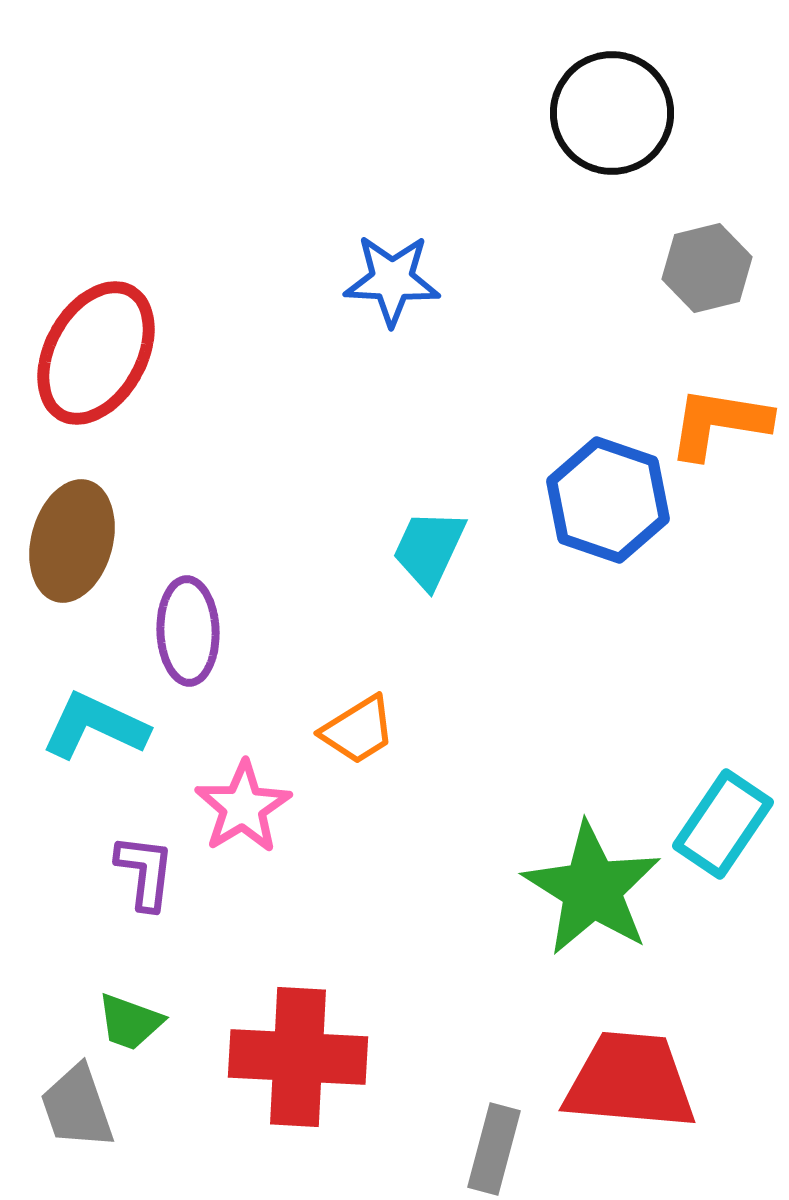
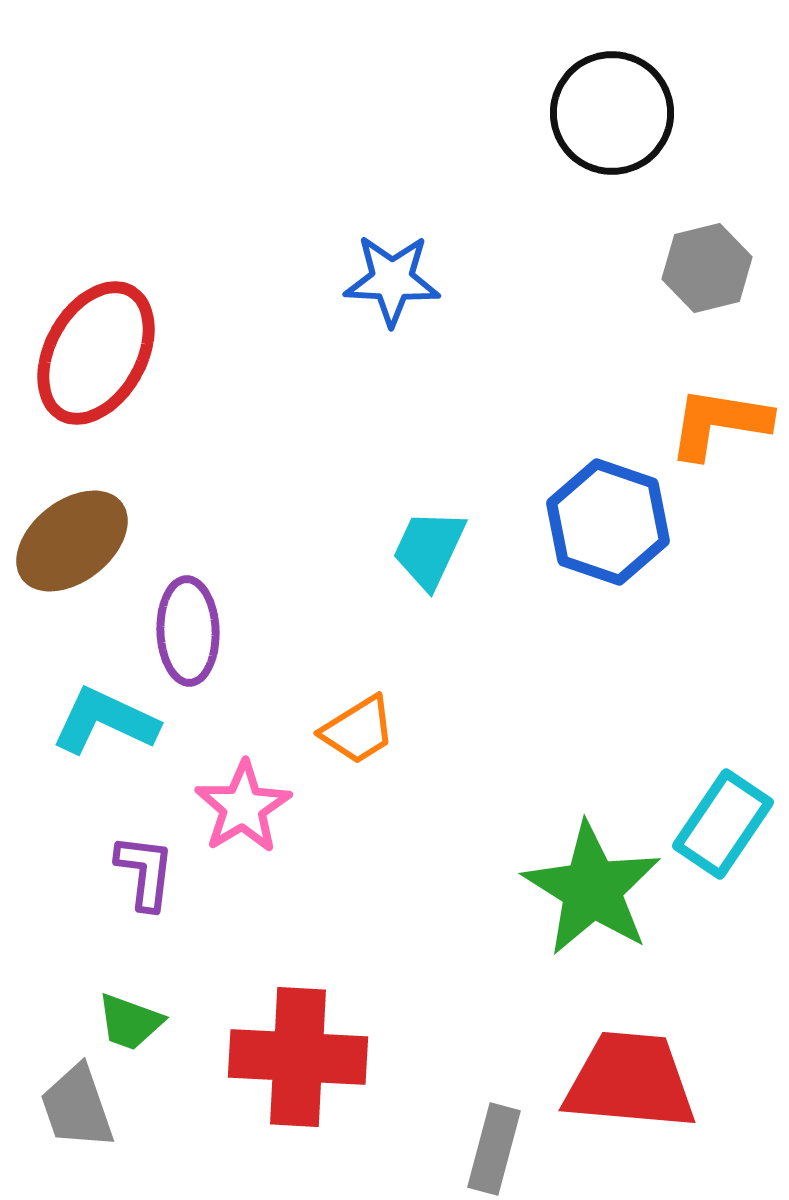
blue hexagon: moved 22 px down
brown ellipse: rotated 37 degrees clockwise
cyan L-shape: moved 10 px right, 5 px up
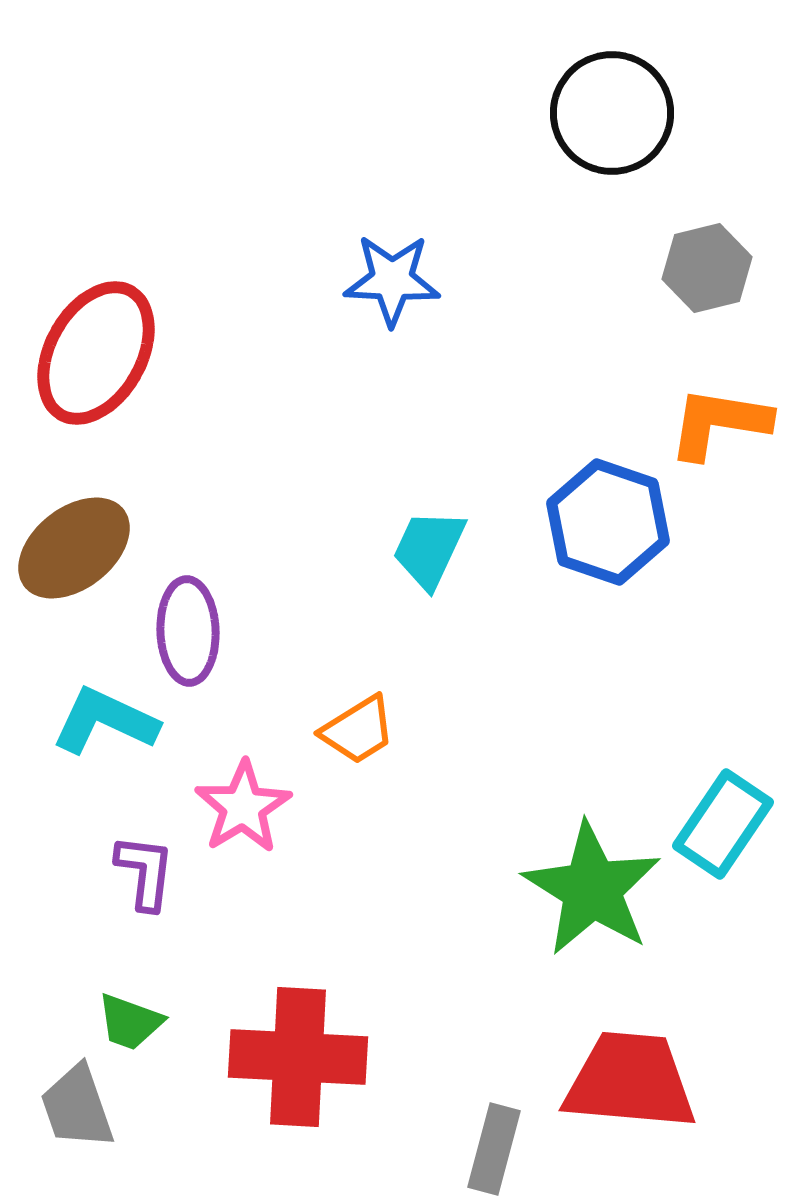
brown ellipse: moved 2 px right, 7 px down
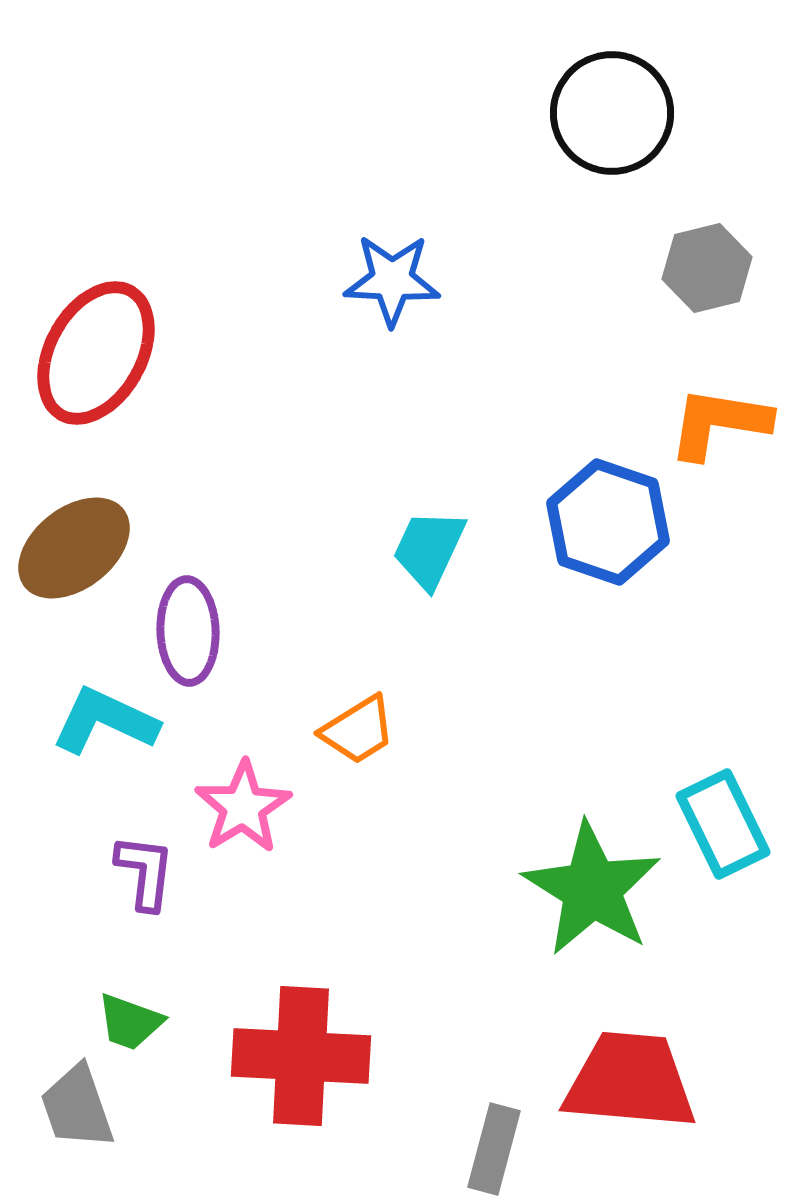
cyan rectangle: rotated 60 degrees counterclockwise
red cross: moved 3 px right, 1 px up
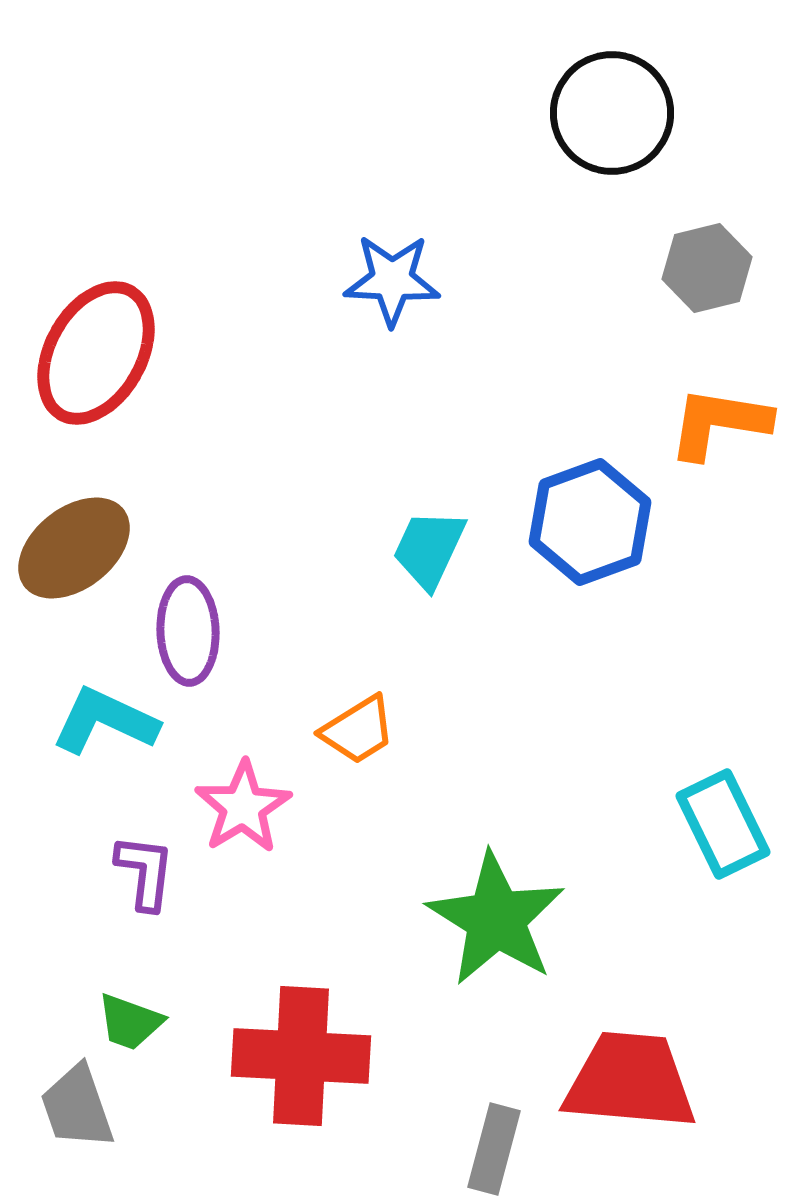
blue hexagon: moved 18 px left; rotated 21 degrees clockwise
green star: moved 96 px left, 30 px down
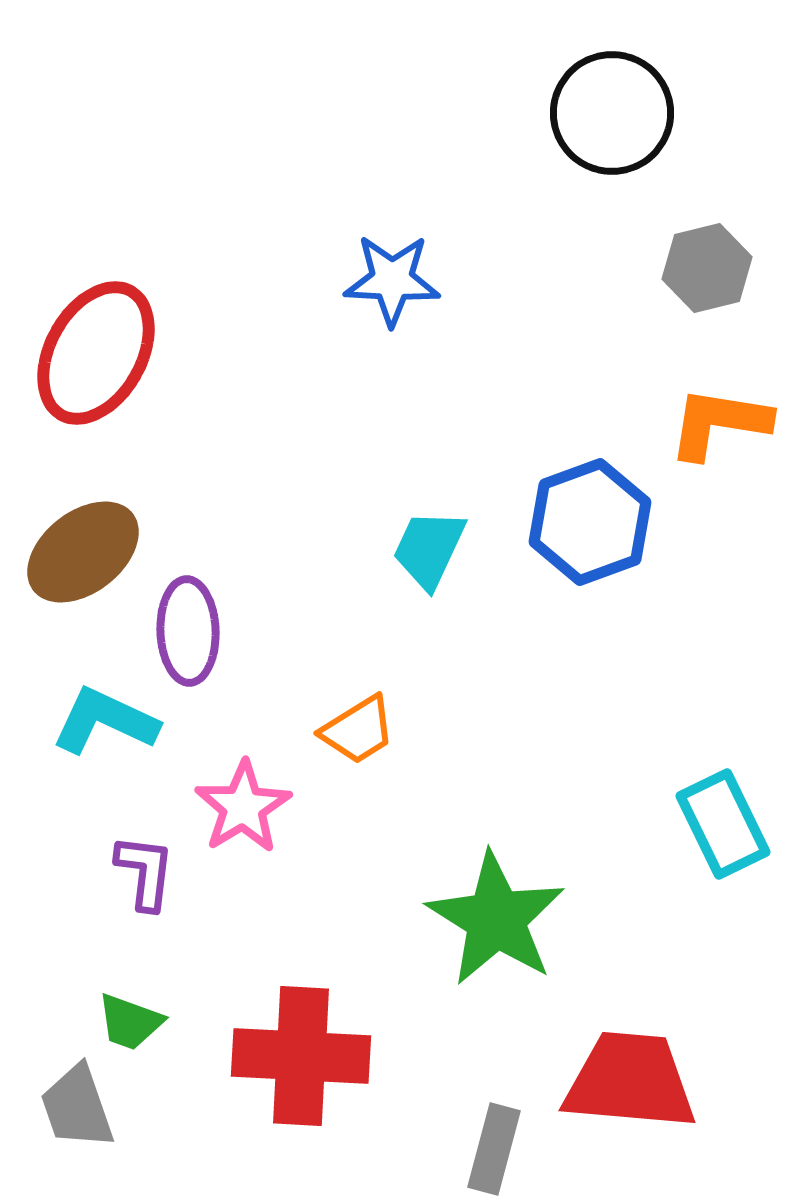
brown ellipse: moved 9 px right, 4 px down
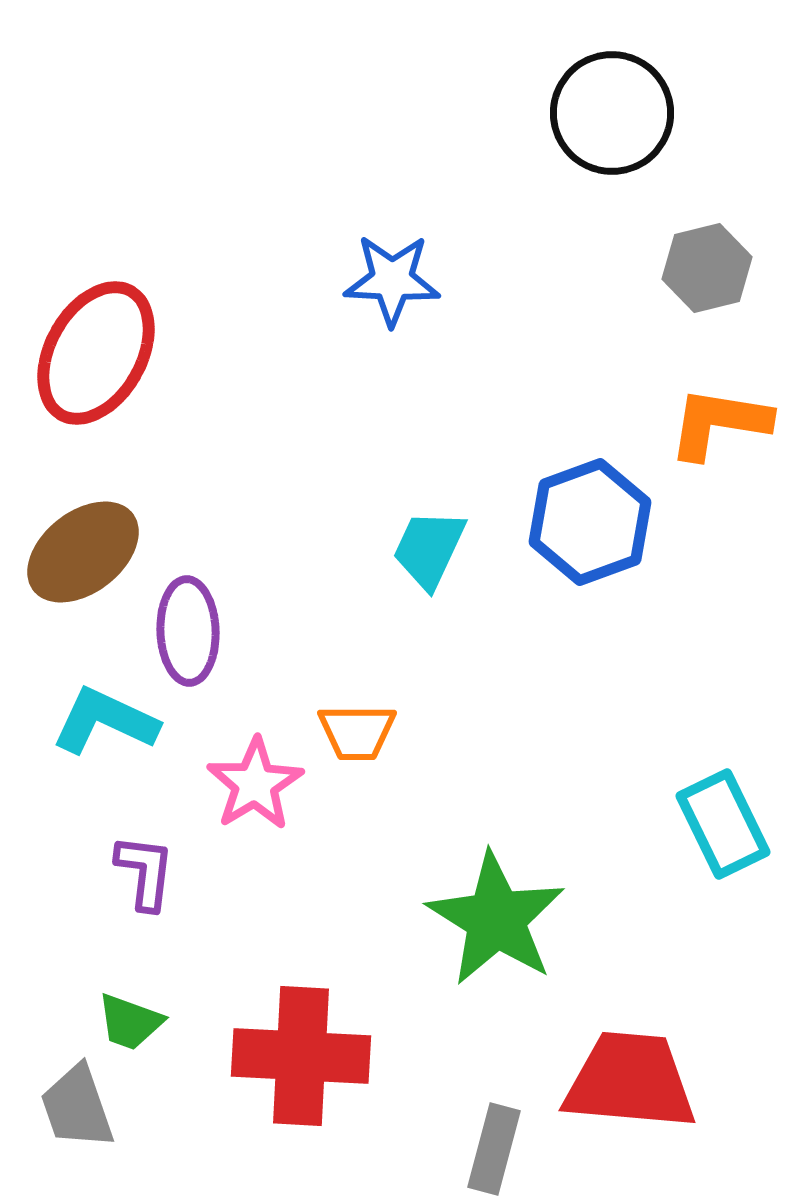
orange trapezoid: moved 1 px left, 2 px down; rotated 32 degrees clockwise
pink star: moved 12 px right, 23 px up
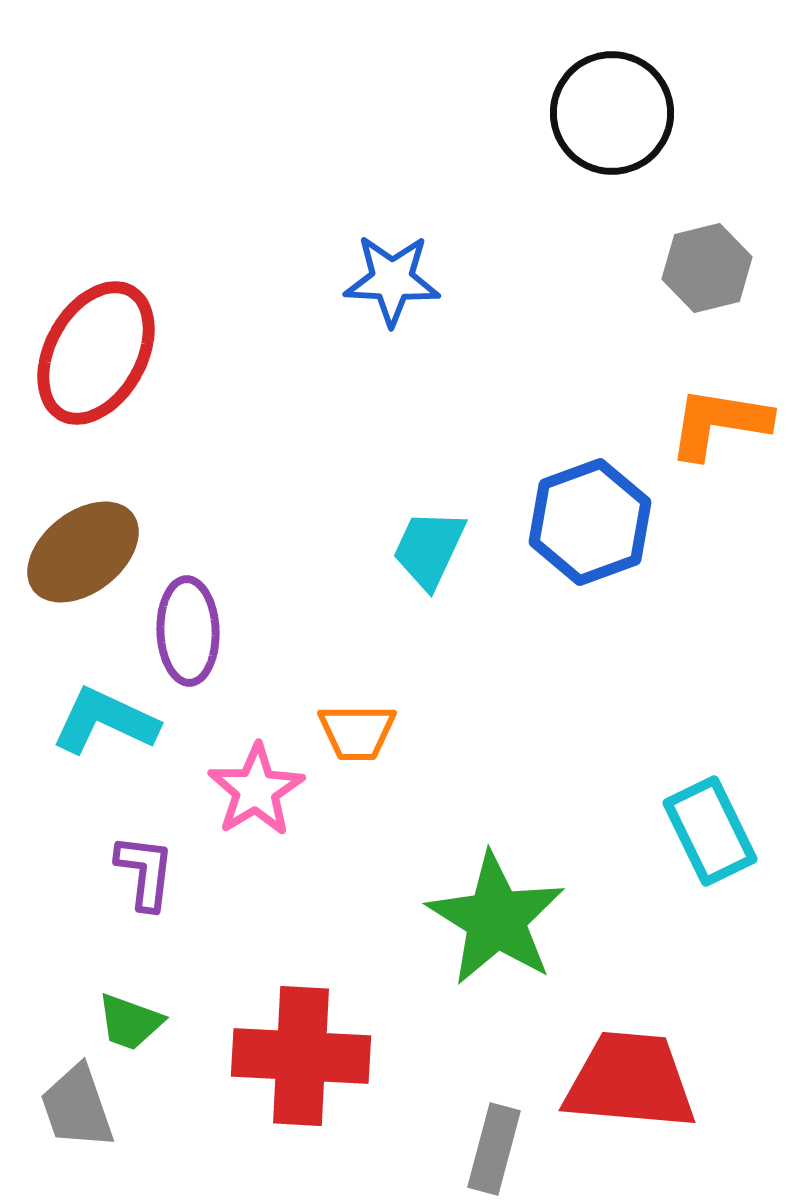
pink star: moved 1 px right, 6 px down
cyan rectangle: moved 13 px left, 7 px down
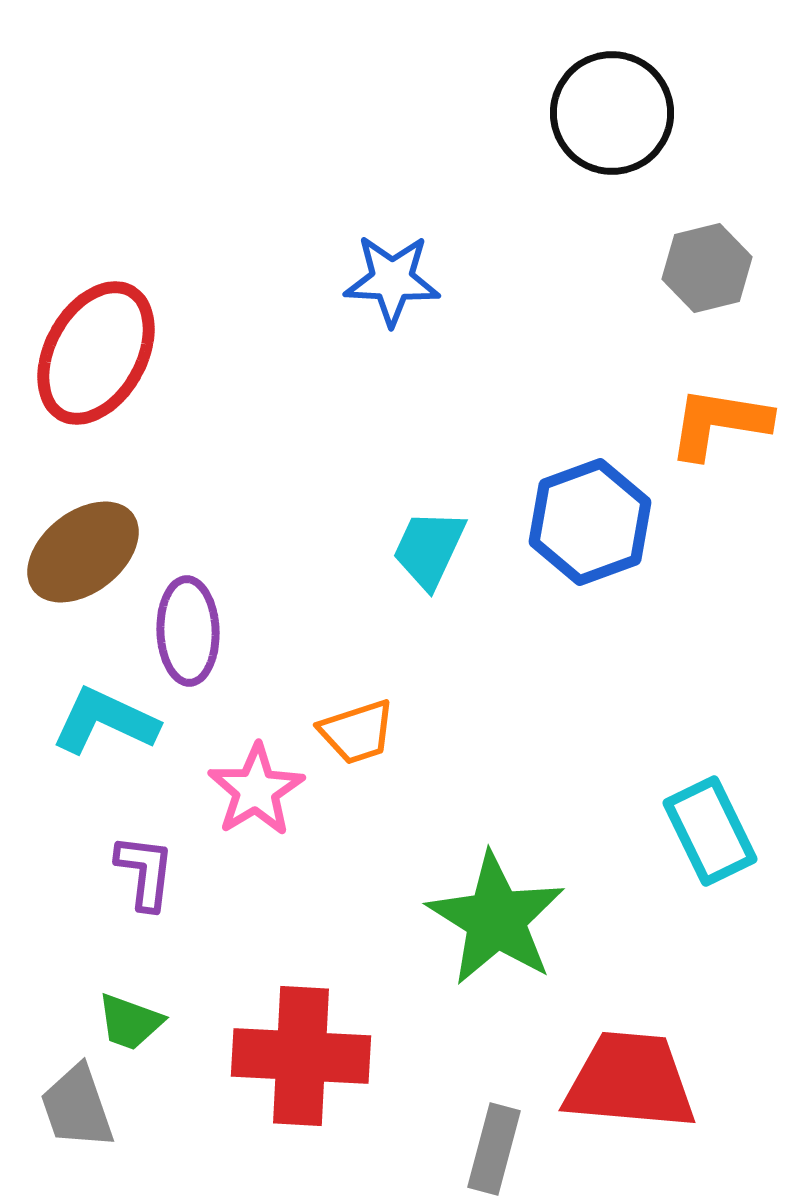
orange trapezoid: rotated 18 degrees counterclockwise
